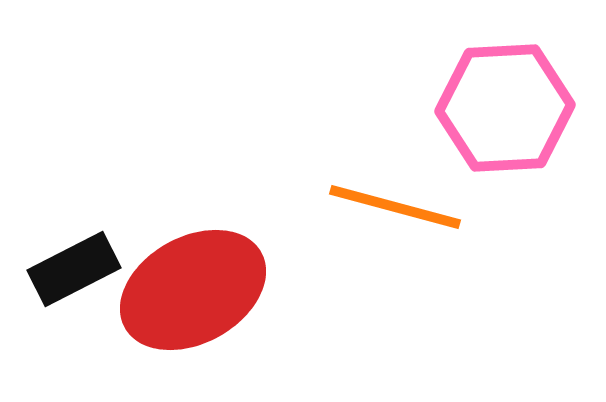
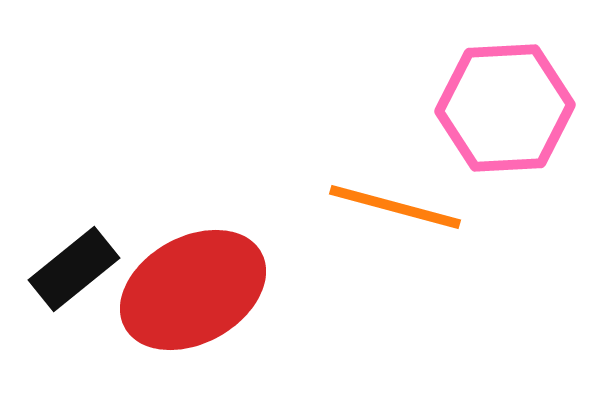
black rectangle: rotated 12 degrees counterclockwise
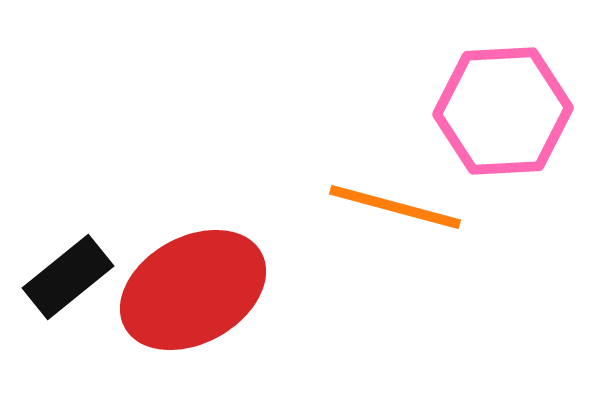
pink hexagon: moved 2 px left, 3 px down
black rectangle: moved 6 px left, 8 px down
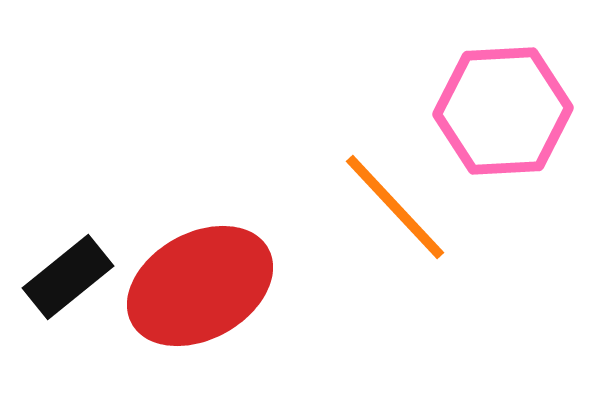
orange line: rotated 32 degrees clockwise
red ellipse: moved 7 px right, 4 px up
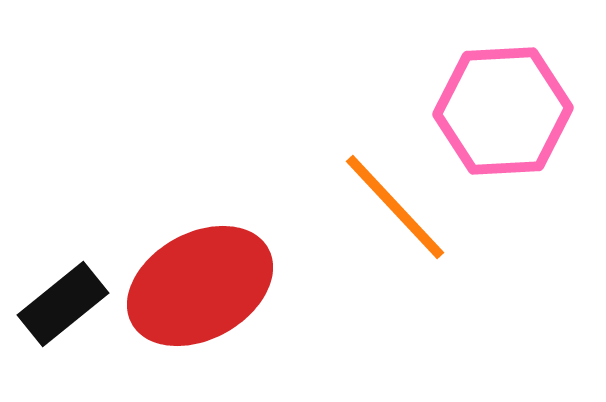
black rectangle: moved 5 px left, 27 px down
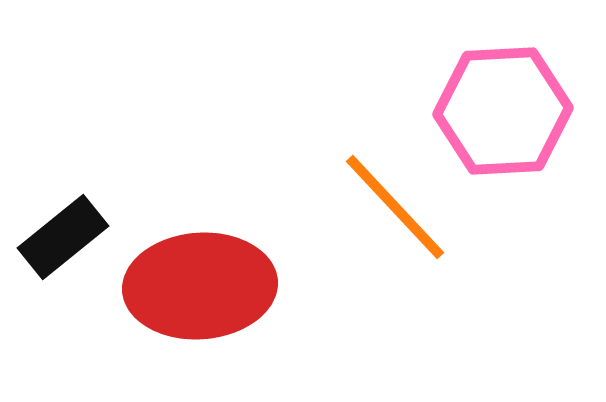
red ellipse: rotated 25 degrees clockwise
black rectangle: moved 67 px up
